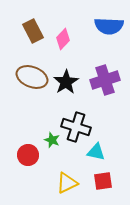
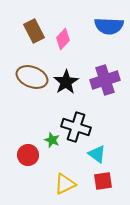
brown rectangle: moved 1 px right
cyan triangle: moved 1 px right, 2 px down; rotated 24 degrees clockwise
yellow triangle: moved 2 px left, 1 px down
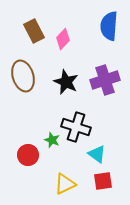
blue semicircle: rotated 92 degrees clockwise
brown ellipse: moved 9 px left, 1 px up; rotated 52 degrees clockwise
black star: rotated 15 degrees counterclockwise
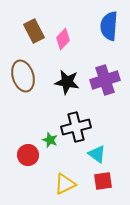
black star: moved 1 px right; rotated 15 degrees counterclockwise
black cross: rotated 32 degrees counterclockwise
green star: moved 2 px left
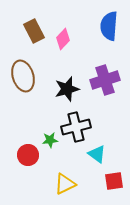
black star: moved 7 px down; rotated 25 degrees counterclockwise
green star: rotated 28 degrees counterclockwise
red square: moved 11 px right
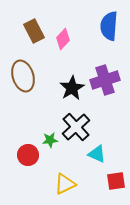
black star: moved 5 px right, 1 px up; rotated 15 degrees counterclockwise
black cross: rotated 28 degrees counterclockwise
cyan triangle: rotated 12 degrees counterclockwise
red square: moved 2 px right
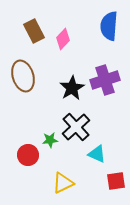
yellow triangle: moved 2 px left, 1 px up
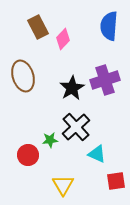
brown rectangle: moved 4 px right, 4 px up
yellow triangle: moved 2 px down; rotated 35 degrees counterclockwise
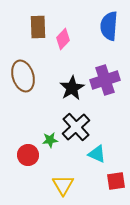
brown rectangle: rotated 25 degrees clockwise
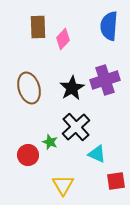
brown ellipse: moved 6 px right, 12 px down
green star: moved 2 px down; rotated 28 degrees clockwise
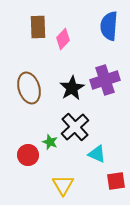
black cross: moved 1 px left
